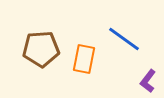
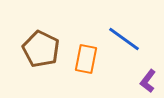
brown pentagon: rotated 30 degrees clockwise
orange rectangle: moved 2 px right
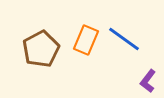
brown pentagon: rotated 18 degrees clockwise
orange rectangle: moved 19 px up; rotated 12 degrees clockwise
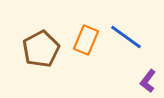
blue line: moved 2 px right, 2 px up
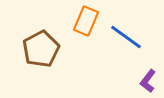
orange rectangle: moved 19 px up
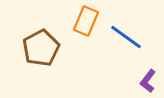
brown pentagon: moved 1 px up
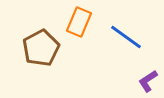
orange rectangle: moved 7 px left, 1 px down
purple L-shape: rotated 20 degrees clockwise
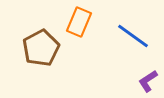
blue line: moved 7 px right, 1 px up
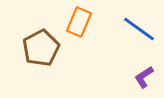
blue line: moved 6 px right, 7 px up
purple L-shape: moved 4 px left, 4 px up
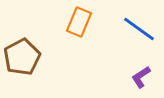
brown pentagon: moved 19 px left, 9 px down
purple L-shape: moved 3 px left
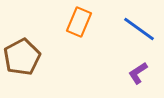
purple L-shape: moved 3 px left, 4 px up
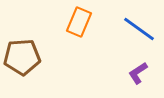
brown pentagon: rotated 24 degrees clockwise
